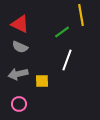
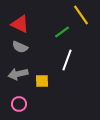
yellow line: rotated 25 degrees counterclockwise
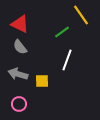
gray semicircle: rotated 28 degrees clockwise
gray arrow: rotated 30 degrees clockwise
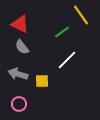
gray semicircle: moved 2 px right
white line: rotated 25 degrees clockwise
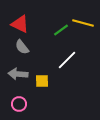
yellow line: moved 2 px right, 8 px down; rotated 40 degrees counterclockwise
green line: moved 1 px left, 2 px up
gray arrow: rotated 12 degrees counterclockwise
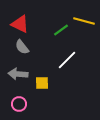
yellow line: moved 1 px right, 2 px up
yellow square: moved 2 px down
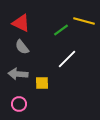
red triangle: moved 1 px right, 1 px up
white line: moved 1 px up
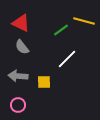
gray arrow: moved 2 px down
yellow square: moved 2 px right, 1 px up
pink circle: moved 1 px left, 1 px down
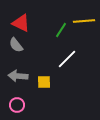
yellow line: rotated 20 degrees counterclockwise
green line: rotated 21 degrees counterclockwise
gray semicircle: moved 6 px left, 2 px up
pink circle: moved 1 px left
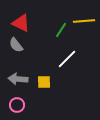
gray arrow: moved 3 px down
